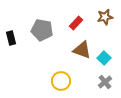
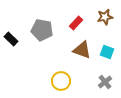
black rectangle: moved 1 px down; rotated 32 degrees counterclockwise
cyan square: moved 3 px right, 6 px up; rotated 24 degrees counterclockwise
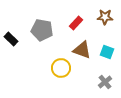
brown star: rotated 14 degrees clockwise
yellow circle: moved 13 px up
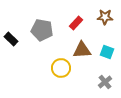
brown triangle: rotated 24 degrees counterclockwise
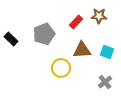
brown star: moved 6 px left, 1 px up
red rectangle: moved 1 px up
gray pentagon: moved 2 px right, 4 px down; rotated 30 degrees counterclockwise
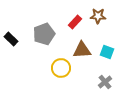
brown star: moved 1 px left
red rectangle: moved 1 px left
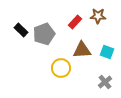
black rectangle: moved 10 px right, 9 px up
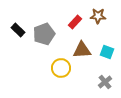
black rectangle: moved 3 px left
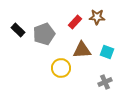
brown star: moved 1 px left, 1 px down
gray cross: rotated 16 degrees clockwise
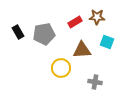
red rectangle: rotated 16 degrees clockwise
black rectangle: moved 2 px down; rotated 16 degrees clockwise
gray pentagon: rotated 10 degrees clockwise
cyan square: moved 10 px up
gray cross: moved 10 px left; rotated 32 degrees clockwise
